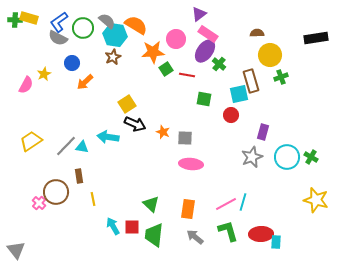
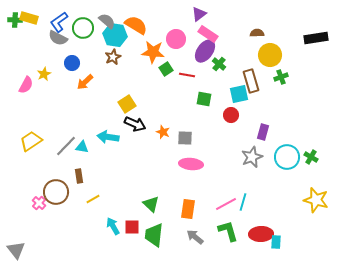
orange star at (153, 52): rotated 10 degrees clockwise
yellow line at (93, 199): rotated 72 degrees clockwise
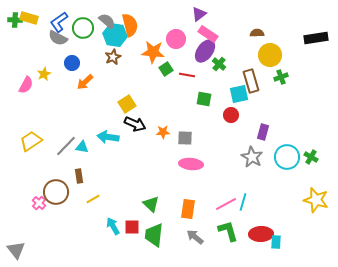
orange semicircle at (136, 25): moved 6 px left; rotated 45 degrees clockwise
orange star at (163, 132): rotated 24 degrees counterclockwise
gray star at (252, 157): rotated 20 degrees counterclockwise
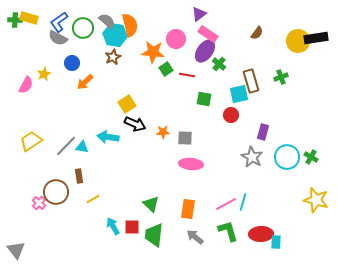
brown semicircle at (257, 33): rotated 128 degrees clockwise
yellow circle at (270, 55): moved 28 px right, 14 px up
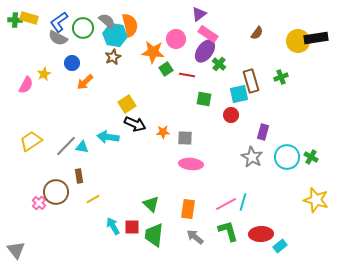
cyan rectangle at (276, 242): moved 4 px right, 4 px down; rotated 48 degrees clockwise
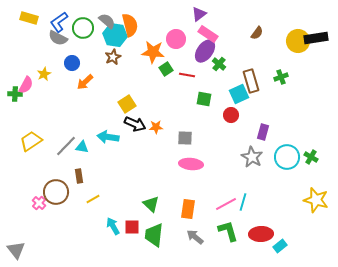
green cross at (15, 20): moved 74 px down
cyan square at (239, 94): rotated 12 degrees counterclockwise
orange star at (163, 132): moved 7 px left, 5 px up
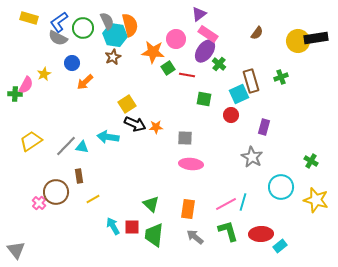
gray semicircle at (107, 21): rotated 24 degrees clockwise
green square at (166, 69): moved 2 px right, 1 px up
purple rectangle at (263, 132): moved 1 px right, 5 px up
cyan circle at (287, 157): moved 6 px left, 30 px down
green cross at (311, 157): moved 4 px down
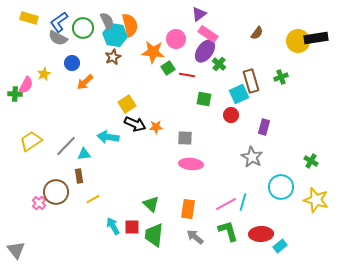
cyan triangle at (82, 147): moved 2 px right, 7 px down; rotated 16 degrees counterclockwise
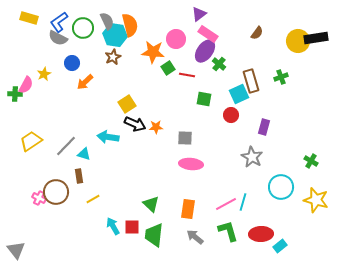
cyan triangle at (84, 154): rotated 24 degrees clockwise
pink cross at (39, 203): moved 5 px up; rotated 16 degrees counterclockwise
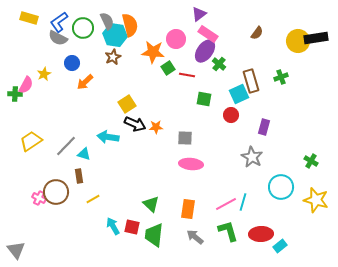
red square at (132, 227): rotated 14 degrees clockwise
